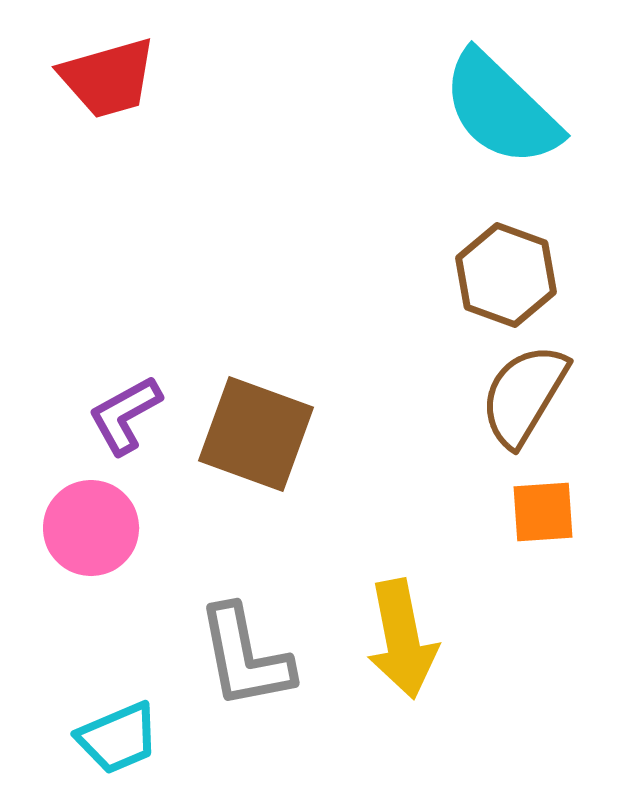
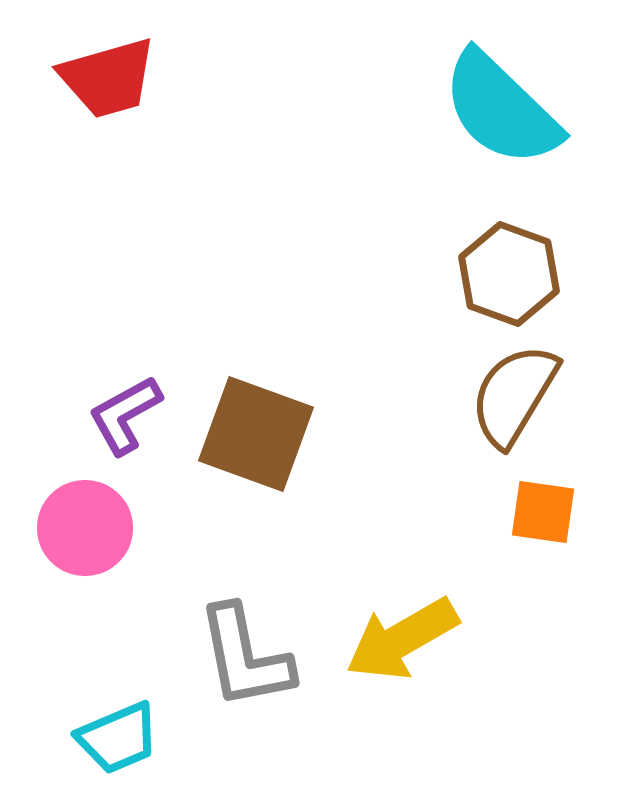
brown hexagon: moved 3 px right, 1 px up
brown semicircle: moved 10 px left
orange square: rotated 12 degrees clockwise
pink circle: moved 6 px left
yellow arrow: rotated 71 degrees clockwise
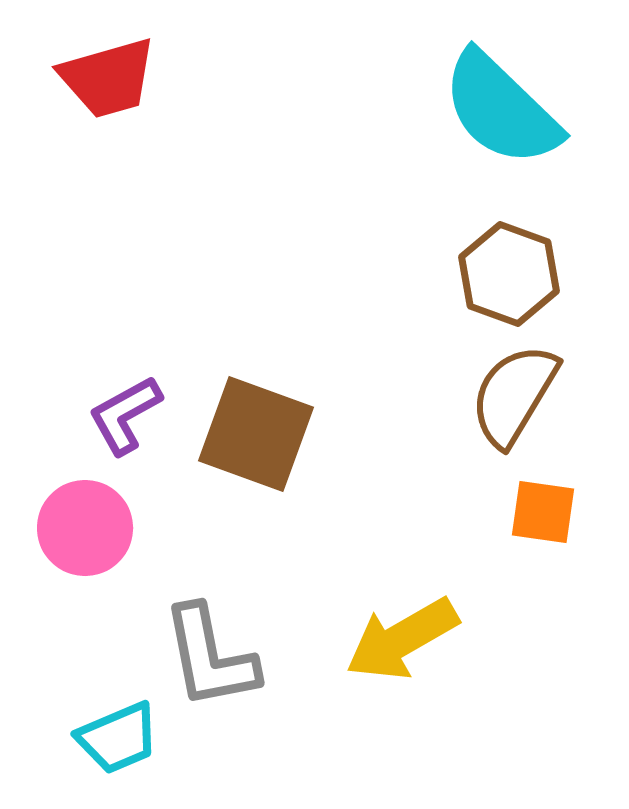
gray L-shape: moved 35 px left
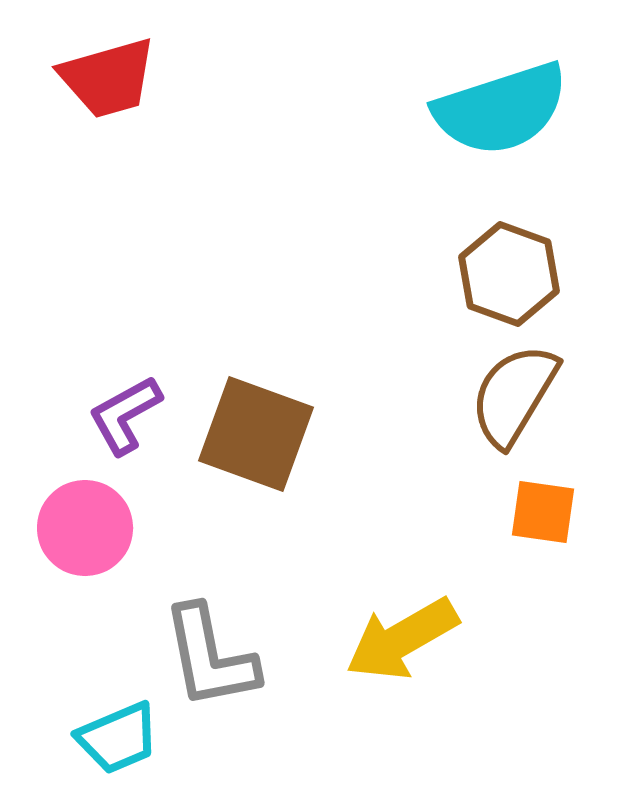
cyan semicircle: rotated 62 degrees counterclockwise
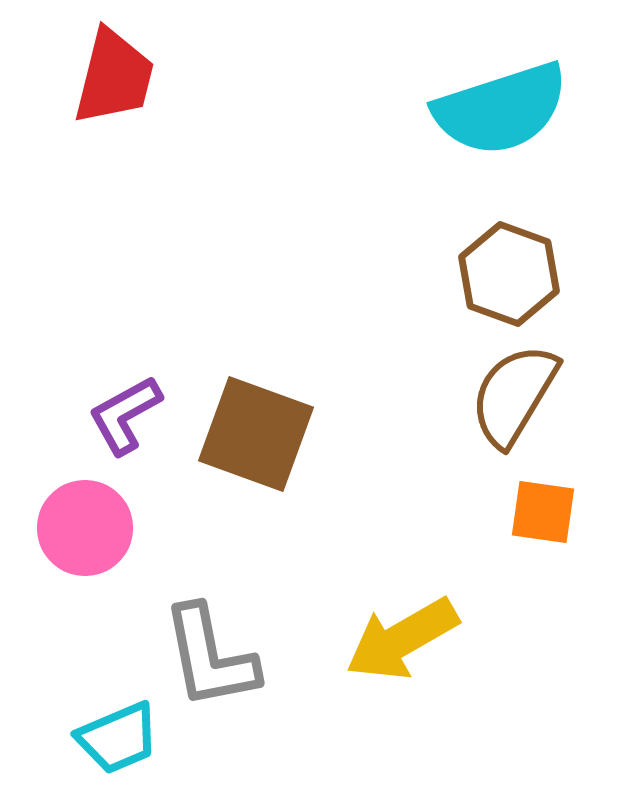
red trapezoid: moved 6 px right, 1 px up; rotated 60 degrees counterclockwise
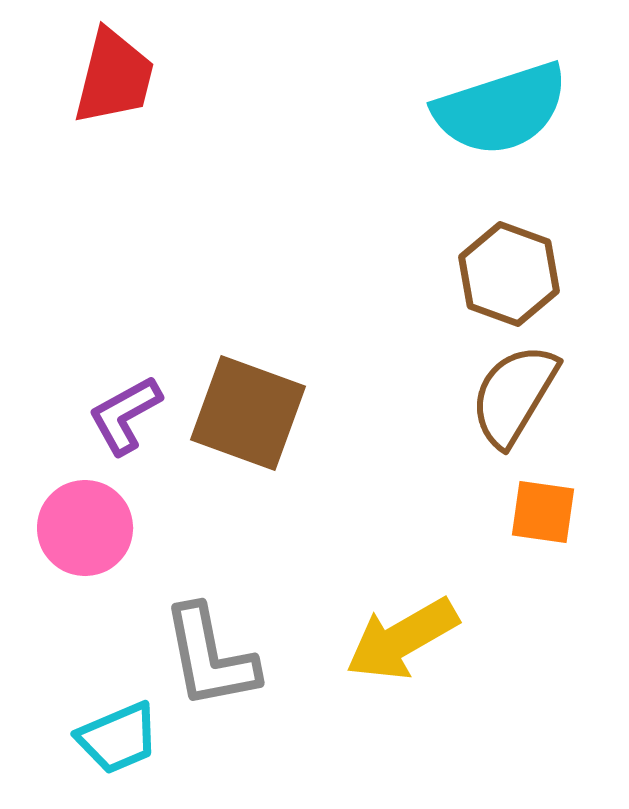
brown square: moved 8 px left, 21 px up
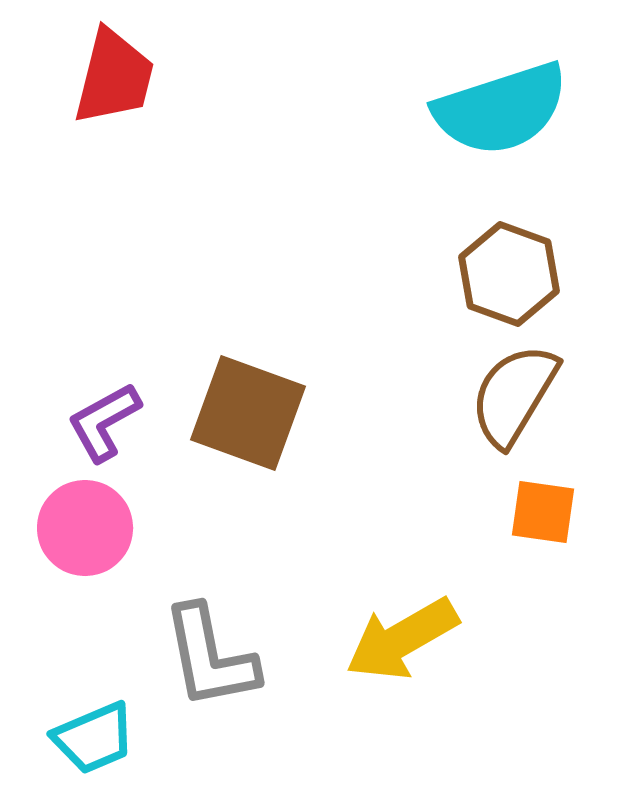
purple L-shape: moved 21 px left, 7 px down
cyan trapezoid: moved 24 px left
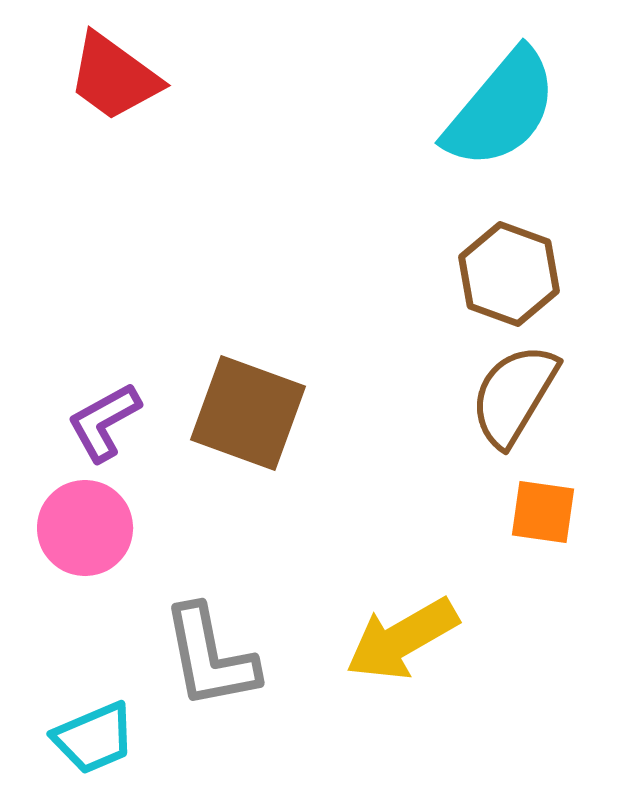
red trapezoid: rotated 112 degrees clockwise
cyan semicircle: rotated 32 degrees counterclockwise
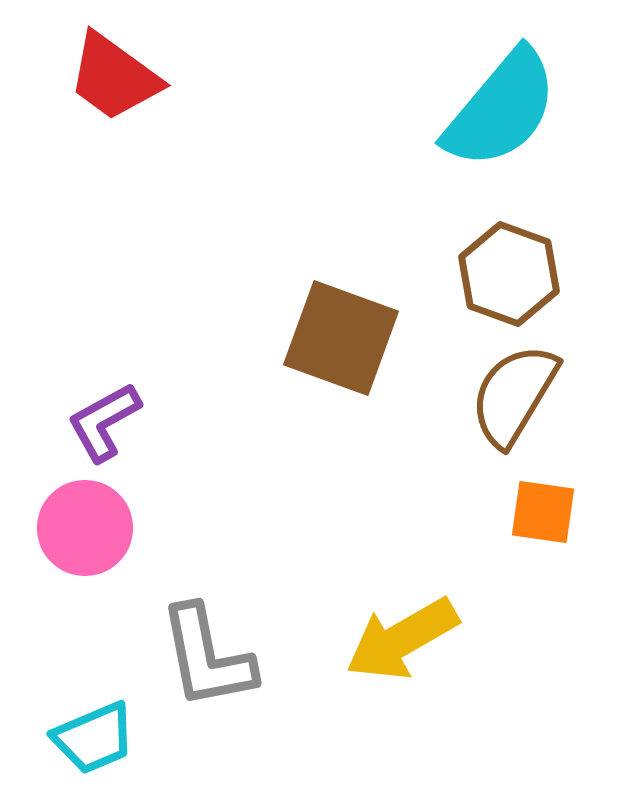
brown square: moved 93 px right, 75 px up
gray L-shape: moved 3 px left
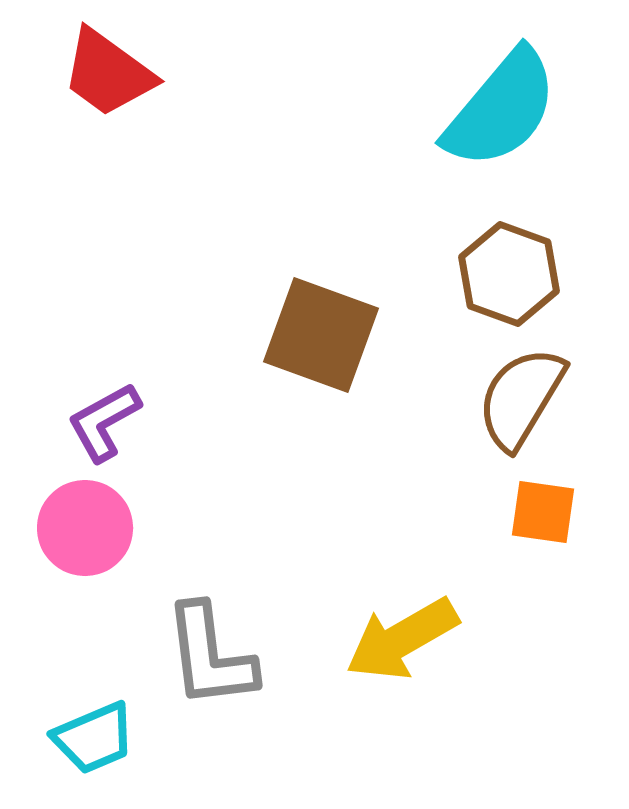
red trapezoid: moved 6 px left, 4 px up
brown square: moved 20 px left, 3 px up
brown semicircle: moved 7 px right, 3 px down
gray L-shape: moved 3 px right, 1 px up; rotated 4 degrees clockwise
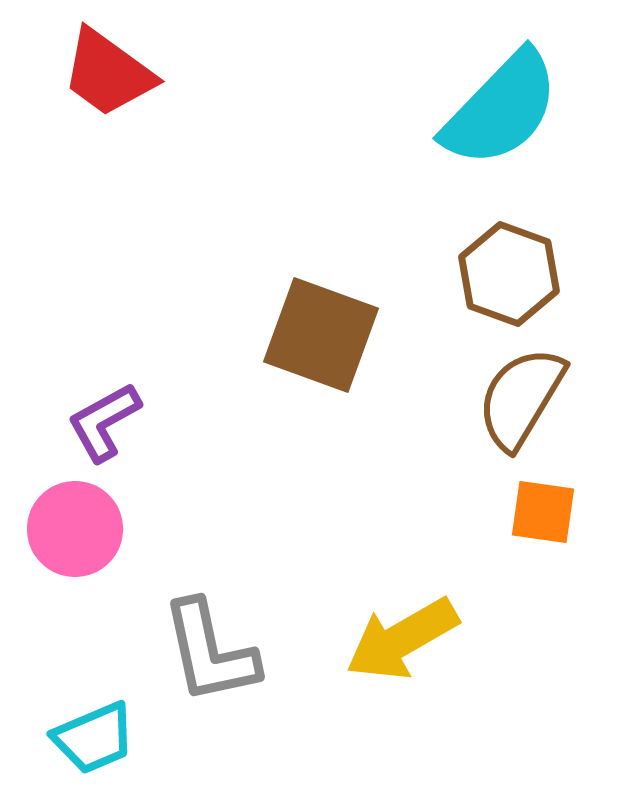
cyan semicircle: rotated 4 degrees clockwise
pink circle: moved 10 px left, 1 px down
gray L-shape: moved 4 px up; rotated 5 degrees counterclockwise
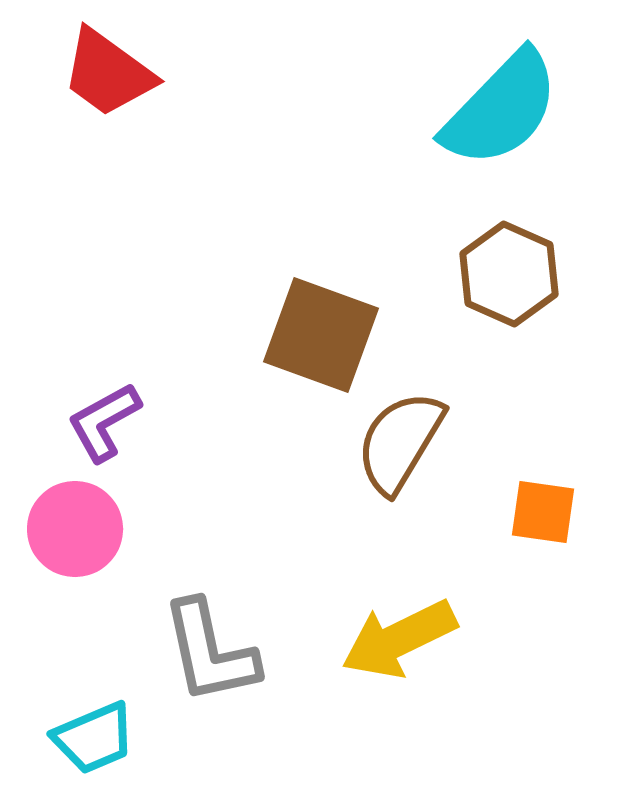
brown hexagon: rotated 4 degrees clockwise
brown semicircle: moved 121 px left, 44 px down
yellow arrow: moved 3 px left; rotated 4 degrees clockwise
